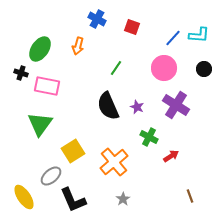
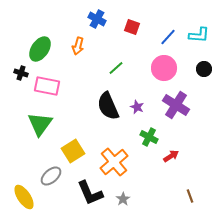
blue line: moved 5 px left, 1 px up
green line: rotated 14 degrees clockwise
black L-shape: moved 17 px right, 7 px up
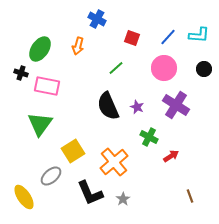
red square: moved 11 px down
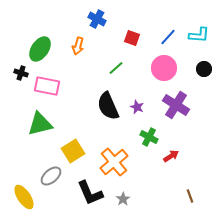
green triangle: rotated 40 degrees clockwise
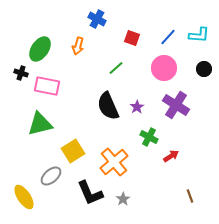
purple star: rotated 16 degrees clockwise
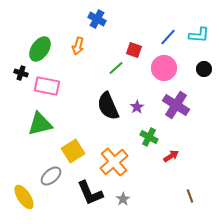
red square: moved 2 px right, 12 px down
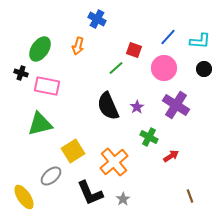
cyan L-shape: moved 1 px right, 6 px down
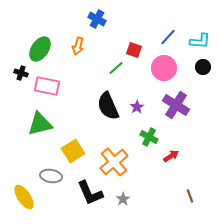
black circle: moved 1 px left, 2 px up
gray ellipse: rotated 50 degrees clockwise
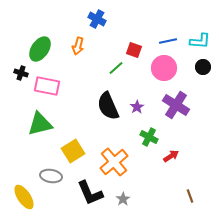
blue line: moved 4 px down; rotated 36 degrees clockwise
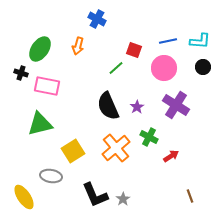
orange cross: moved 2 px right, 14 px up
black L-shape: moved 5 px right, 2 px down
